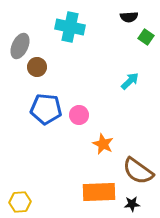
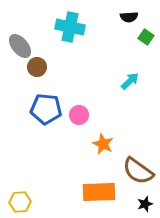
gray ellipse: rotated 65 degrees counterclockwise
black star: moved 13 px right; rotated 14 degrees counterclockwise
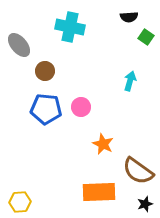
gray ellipse: moved 1 px left, 1 px up
brown circle: moved 8 px right, 4 px down
cyan arrow: rotated 30 degrees counterclockwise
pink circle: moved 2 px right, 8 px up
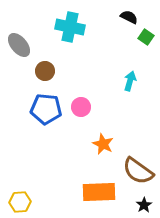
black semicircle: rotated 150 degrees counterclockwise
black star: moved 1 px left, 1 px down; rotated 14 degrees counterclockwise
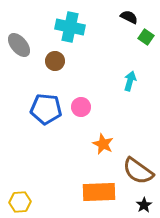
brown circle: moved 10 px right, 10 px up
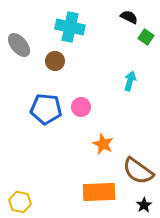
yellow hexagon: rotated 15 degrees clockwise
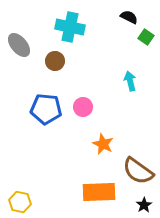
cyan arrow: rotated 30 degrees counterclockwise
pink circle: moved 2 px right
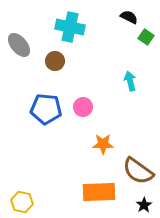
orange star: rotated 25 degrees counterclockwise
yellow hexagon: moved 2 px right
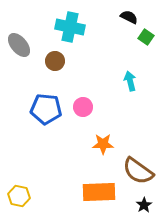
yellow hexagon: moved 3 px left, 6 px up
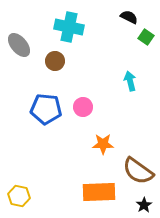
cyan cross: moved 1 px left
